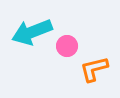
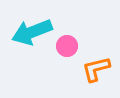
orange L-shape: moved 2 px right
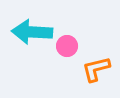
cyan arrow: rotated 24 degrees clockwise
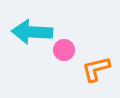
pink circle: moved 3 px left, 4 px down
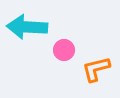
cyan arrow: moved 5 px left, 5 px up
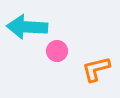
pink circle: moved 7 px left, 1 px down
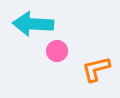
cyan arrow: moved 6 px right, 3 px up
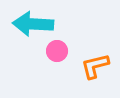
orange L-shape: moved 1 px left, 3 px up
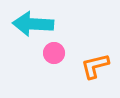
pink circle: moved 3 px left, 2 px down
